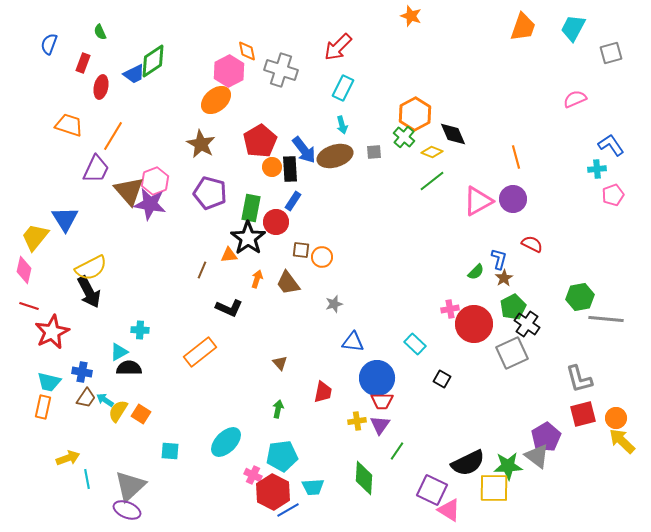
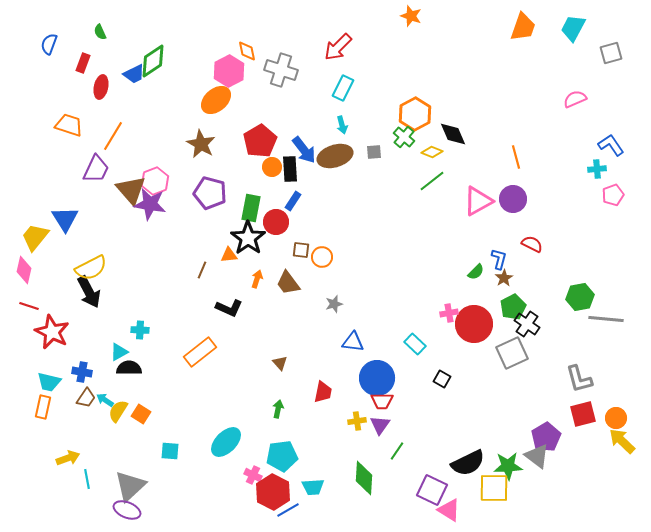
brown triangle at (129, 191): moved 2 px right, 1 px up
pink cross at (450, 309): moved 1 px left, 4 px down
red star at (52, 332): rotated 20 degrees counterclockwise
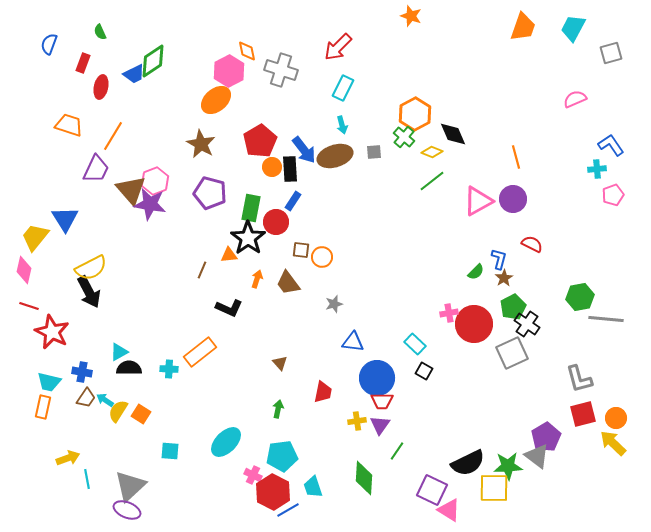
cyan cross at (140, 330): moved 29 px right, 39 px down
black square at (442, 379): moved 18 px left, 8 px up
yellow arrow at (622, 441): moved 9 px left, 2 px down
cyan trapezoid at (313, 487): rotated 75 degrees clockwise
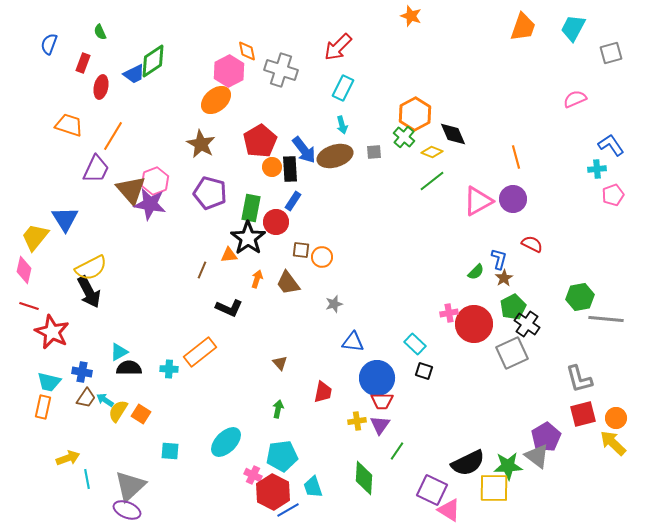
black square at (424, 371): rotated 12 degrees counterclockwise
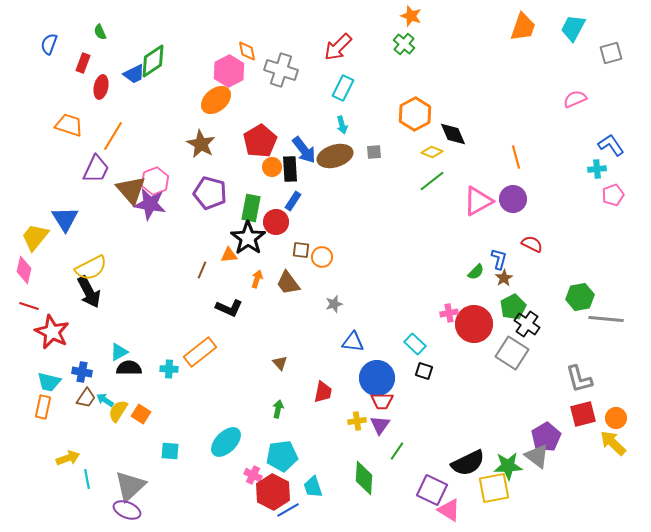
green cross at (404, 137): moved 93 px up
gray square at (512, 353): rotated 32 degrees counterclockwise
yellow square at (494, 488): rotated 12 degrees counterclockwise
